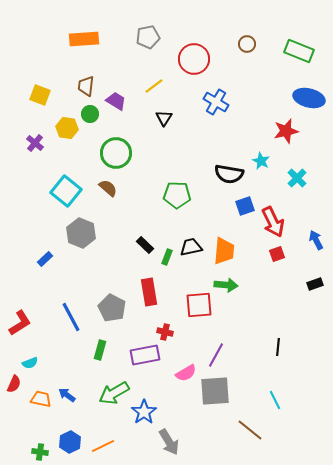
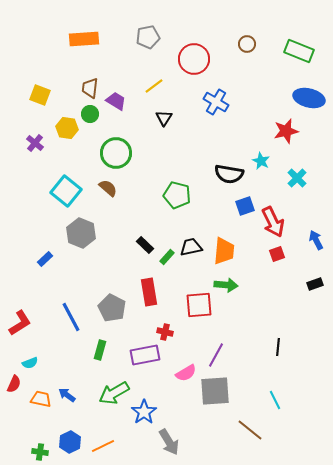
brown trapezoid at (86, 86): moved 4 px right, 2 px down
green pentagon at (177, 195): rotated 12 degrees clockwise
green rectangle at (167, 257): rotated 21 degrees clockwise
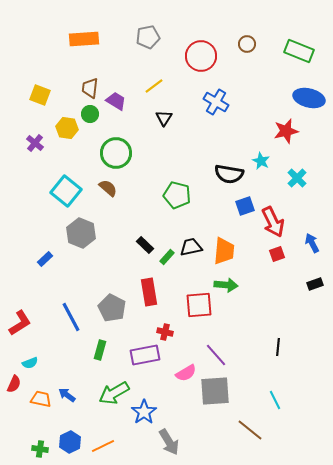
red circle at (194, 59): moved 7 px right, 3 px up
blue arrow at (316, 240): moved 4 px left, 3 px down
purple line at (216, 355): rotated 70 degrees counterclockwise
green cross at (40, 452): moved 3 px up
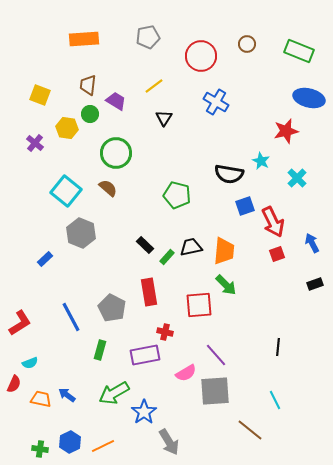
brown trapezoid at (90, 88): moved 2 px left, 3 px up
green arrow at (226, 285): rotated 40 degrees clockwise
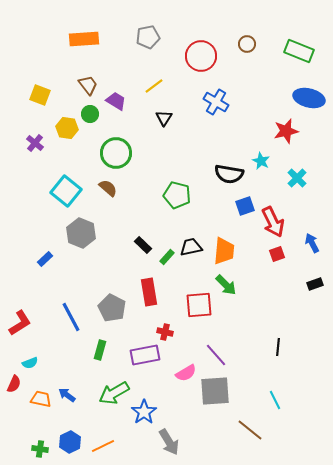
brown trapezoid at (88, 85): rotated 135 degrees clockwise
black rectangle at (145, 245): moved 2 px left
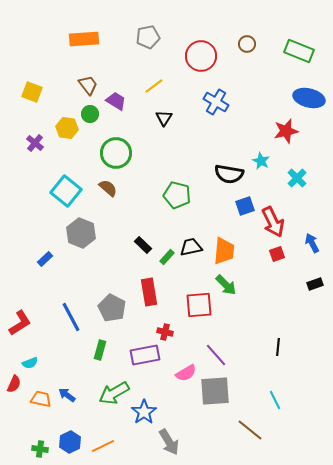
yellow square at (40, 95): moved 8 px left, 3 px up
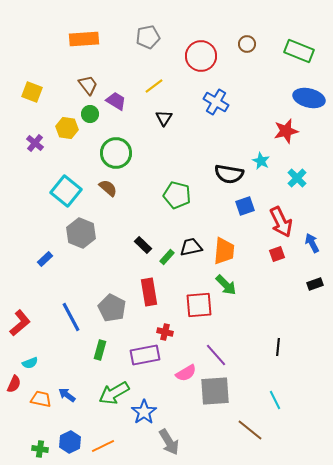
red arrow at (273, 222): moved 8 px right
red L-shape at (20, 323): rotated 8 degrees counterclockwise
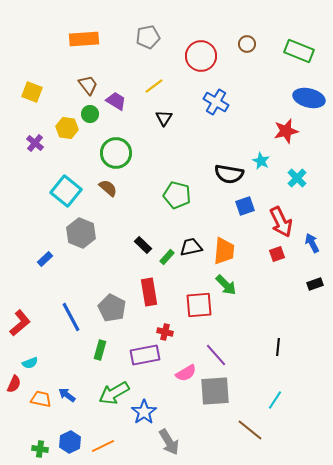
cyan line at (275, 400): rotated 60 degrees clockwise
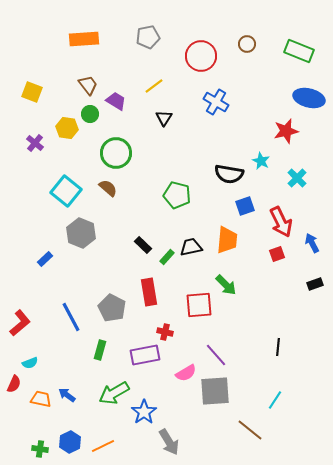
orange trapezoid at (224, 251): moved 3 px right, 11 px up
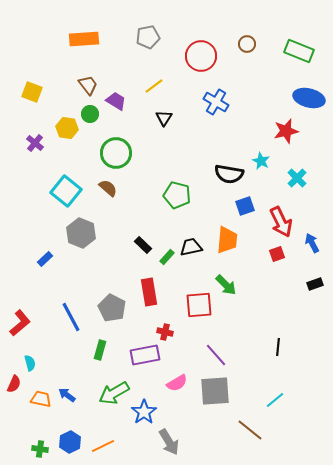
cyan semicircle at (30, 363): rotated 84 degrees counterclockwise
pink semicircle at (186, 373): moved 9 px left, 10 px down
cyan line at (275, 400): rotated 18 degrees clockwise
